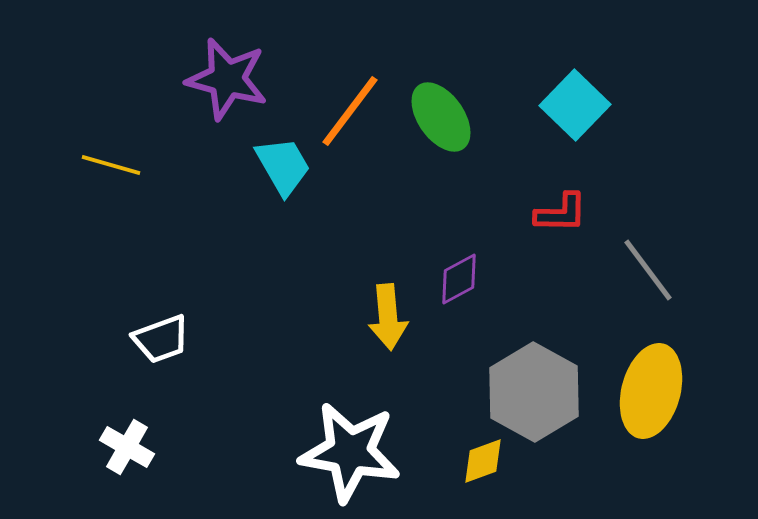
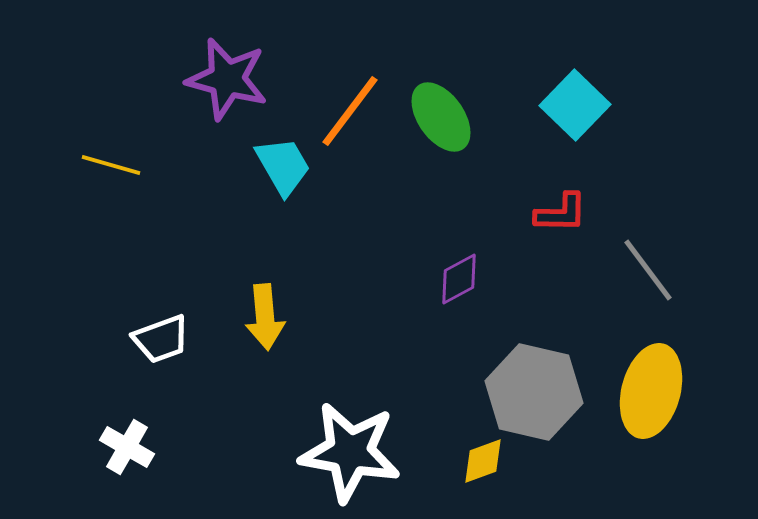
yellow arrow: moved 123 px left
gray hexagon: rotated 16 degrees counterclockwise
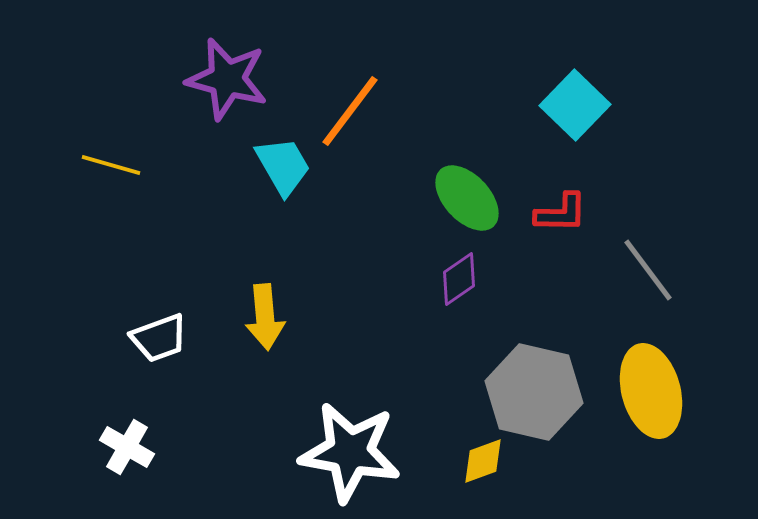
green ellipse: moved 26 px right, 81 px down; rotated 8 degrees counterclockwise
purple diamond: rotated 6 degrees counterclockwise
white trapezoid: moved 2 px left, 1 px up
yellow ellipse: rotated 30 degrees counterclockwise
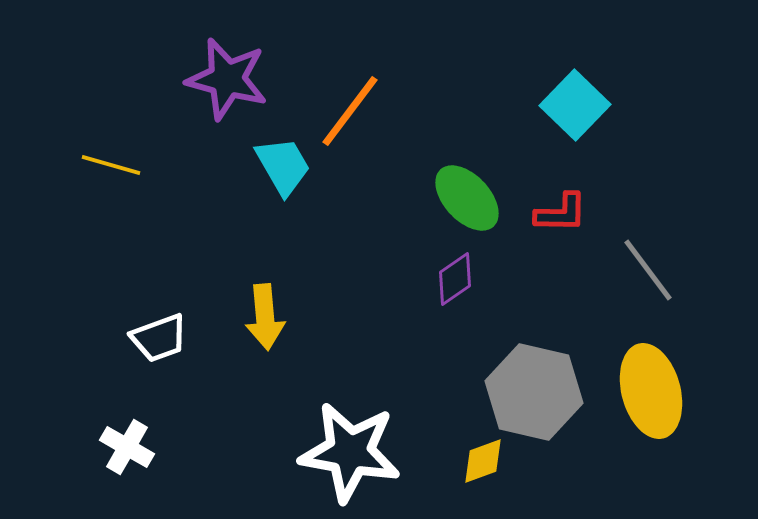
purple diamond: moved 4 px left
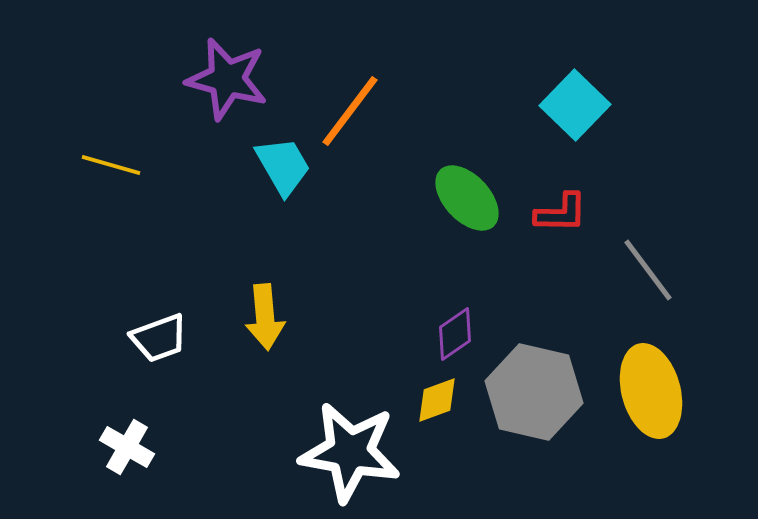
purple diamond: moved 55 px down
yellow diamond: moved 46 px left, 61 px up
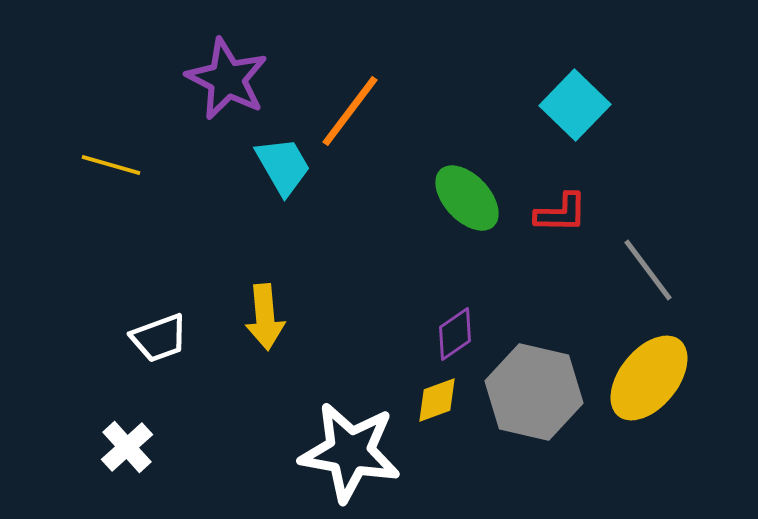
purple star: rotated 12 degrees clockwise
yellow ellipse: moved 2 px left, 13 px up; rotated 54 degrees clockwise
white cross: rotated 18 degrees clockwise
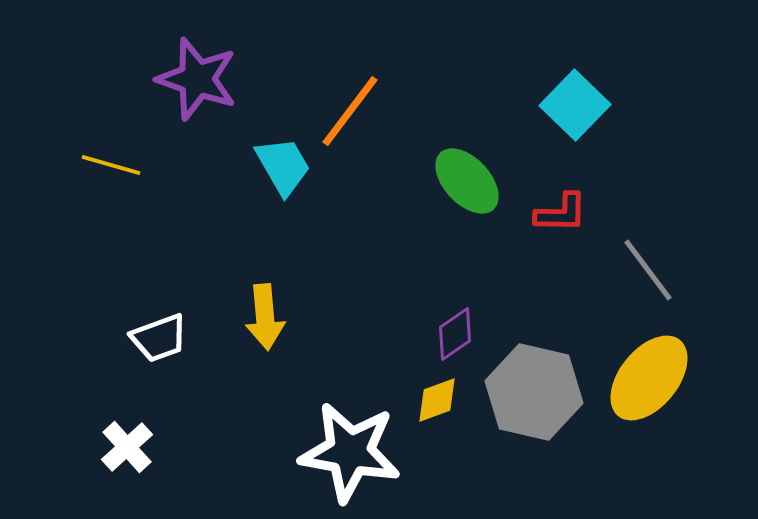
purple star: moved 30 px left; rotated 8 degrees counterclockwise
green ellipse: moved 17 px up
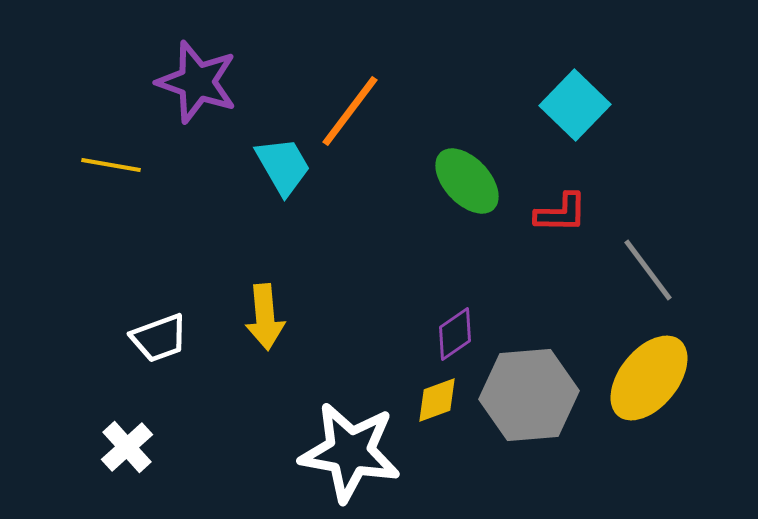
purple star: moved 3 px down
yellow line: rotated 6 degrees counterclockwise
gray hexagon: moved 5 px left, 3 px down; rotated 18 degrees counterclockwise
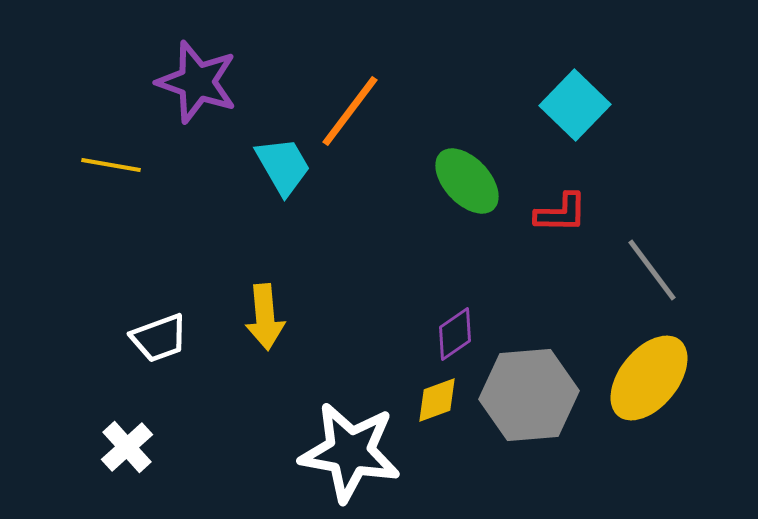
gray line: moved 4 px right
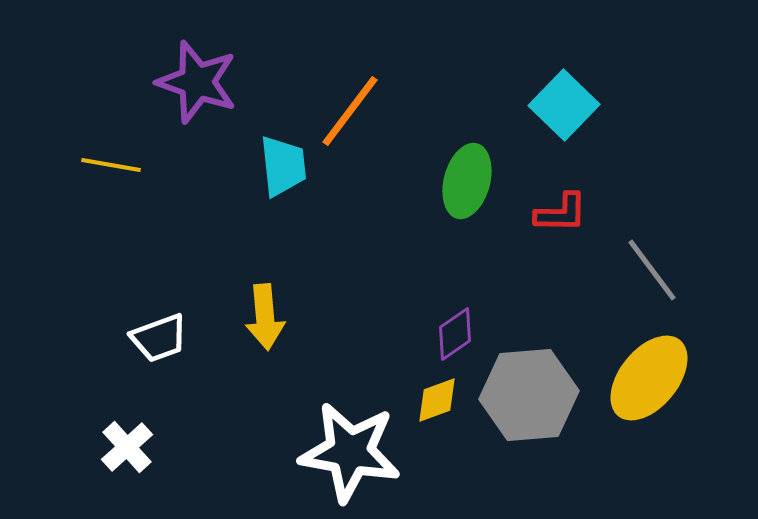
cyan square: moved 11 px left
cyan trapezoid: rotated 24 degrees clockwise
green ellipse: rotated 58 degrees clockwise
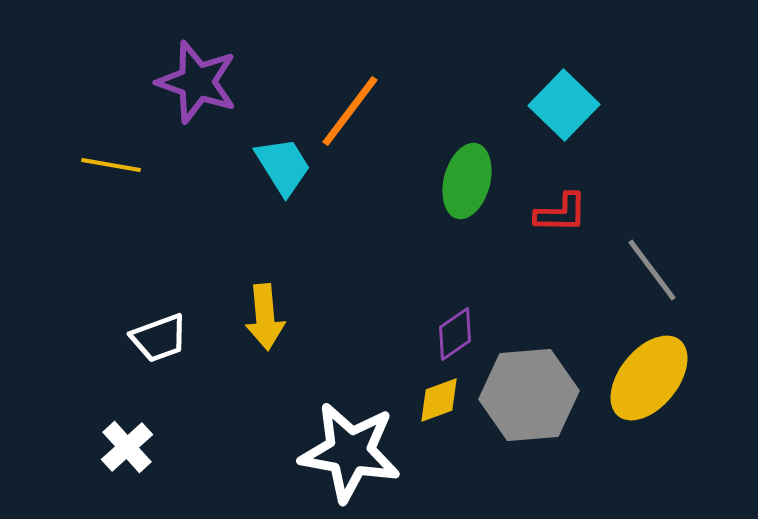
cyan trapezoid: rotated 26 degrees counterclockwise
yellow diamond: moved 2 px right
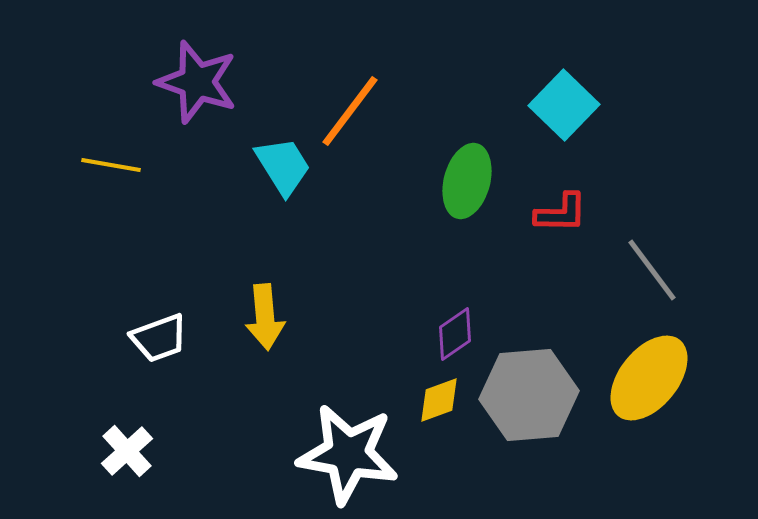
white cross: moved 4 px down
white star: moved 2 px left, 2 px down
